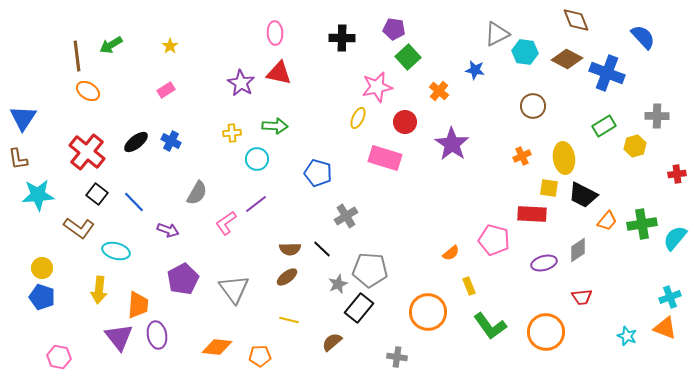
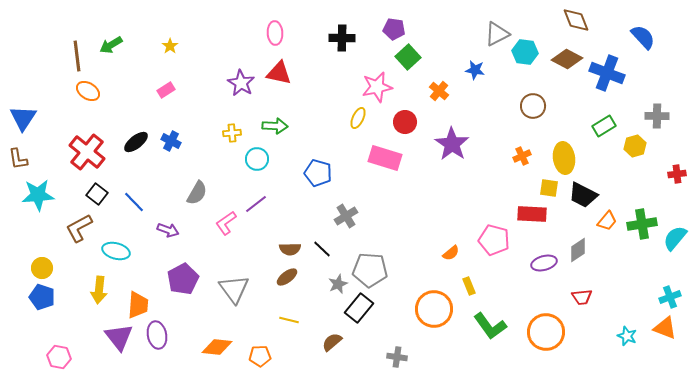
brown L-shape at (79, 228): rotated 116 degrees clockwise
orange circle at (428, 312): moved 6 px right, 3 px up
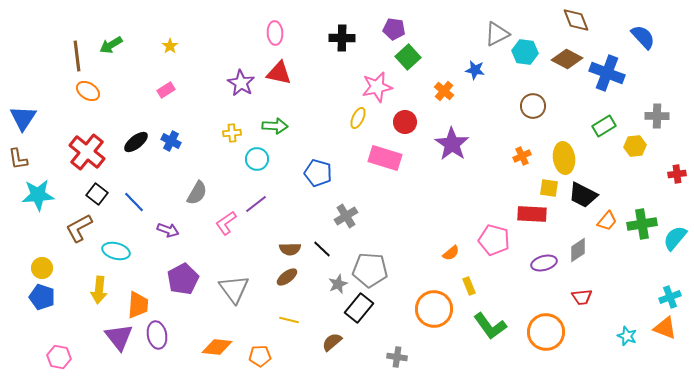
orange cross at (439, 91): moved 5 px right
yellow hexagon at (635, 146): rotated 10 degrees clockwise
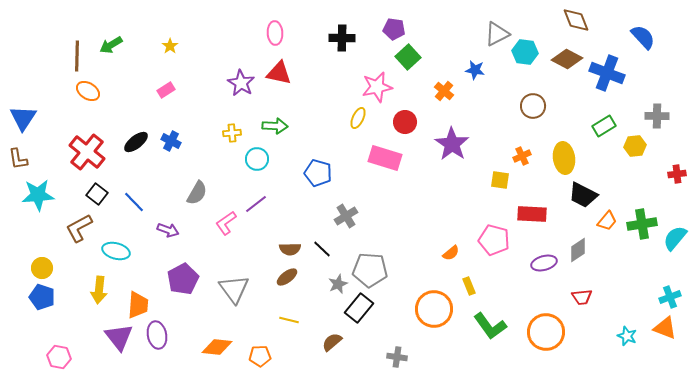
brown line at (77, 56): rotated 8 degrees clockwise
yellow square at (549, 188): moved 49 px left, 8 px up
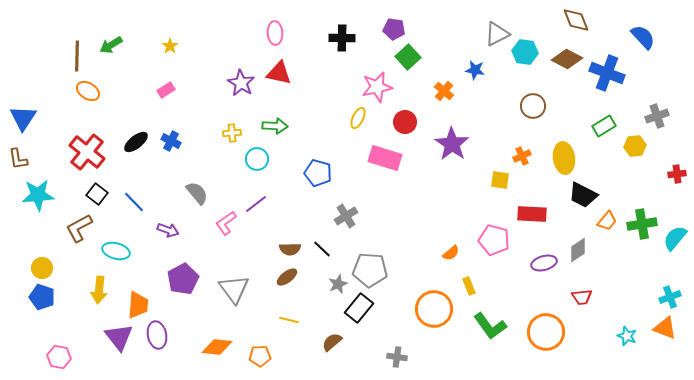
gray cross at (657, 116): rotated 20 degrees counterclockwise
gray semicircle at (197, 193): rotated 70 degrees counterclockwise
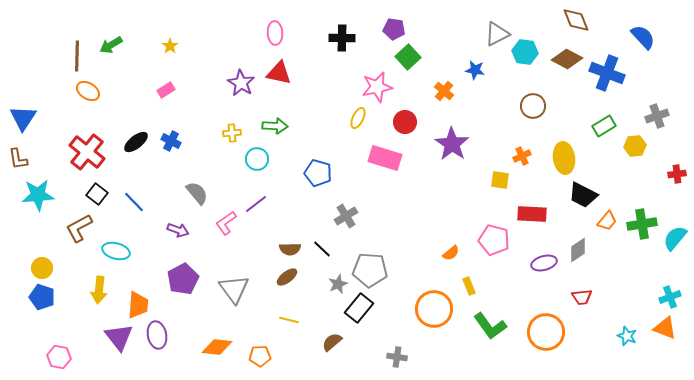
purple arrow at (168, 230): moved 10 px right
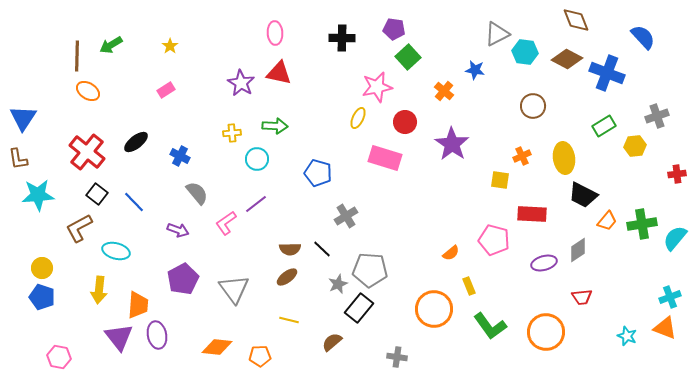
blue cross at (171, 141): moved 9 px right, 15 px down
